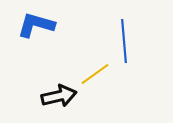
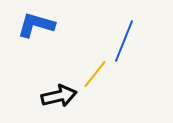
blue line: rotated 27 degrees clockwise
yellow line: rotated 16 degrees counterclockwise
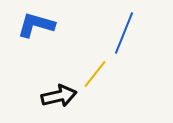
blue line: moved 8 px up
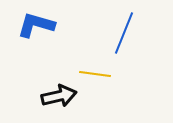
yellow line: rotated 60 degrees clockwise
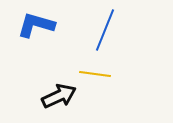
blue line: moved 19 px left, 3 px up
black arrow: rotated 12 degrees counterclockwise
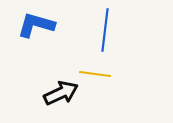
blue line: rotated 15 degrees counterclockwise
black arrow: moved 2 px right, 3 px up
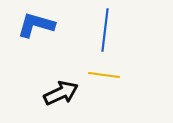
yellow line: moved 9 px right, 1 px down
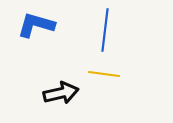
yellow line: moved 1 px up
black arrow: rotated 12 degrees clockwise
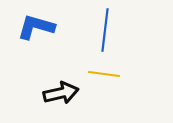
blue L-shape: moved 2 px down
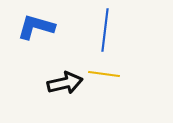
black arrow: moved 4 px right, 10 px up
